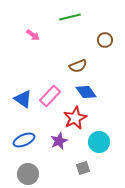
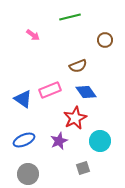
pink rectangle: moved 6 px up; rotated 25 degrees clockwise
cyan circle: moved 1 px right, 1 px up
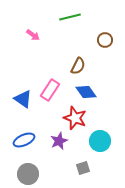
brown semicircle: rotated 42 degrees counterclockwise
pink rectangle: rotated 35 degrees counterclockwise
red star: rotated 25 degrees counterclockwise
